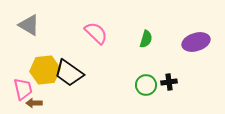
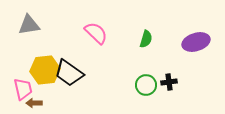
gray triangle: rotated 40 degrees counterclockwise
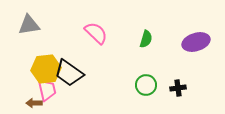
yellow hexagon: moved 1 px right, 1 px up
black cross: moved 9 px right, 6 px down
pink trapezoid: moved 24 px right, 1 px down
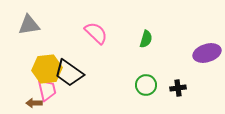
purple ellipse: moved 11 px right, 11 px down
yellow hexagon: moved 1 px right
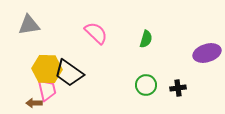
yellow hexagon: rotated 8 degrees clockwise
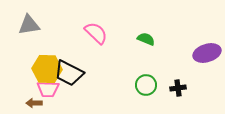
green semicircle: rotated 84 degrees counterclockwise
black trapezoid: rotated 8 degrees counterclockwise
pink trapezoid: moved 1 px right, 1 px up; rotated 105 degrees clockwise
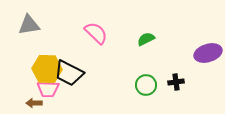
green semicircle: rotated 48 degrees counterclockwise
purple ellipse: moved 1 px right
black cross: moved 2 px left, 6 px up
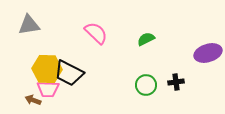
brown arrow: moved 1 px left, 3 px up; rotated 21 degrees clockwise
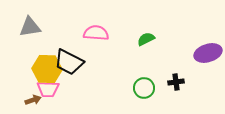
gray triangle: moved 1 px right, 2 px down
pink semicircle: rotated 40 degrees counterclockwise
black trapezoid: moved 11 px up
green circle: moved 2 px left, 3 px down
brown arrow: rotated 140 degrees clockwise
